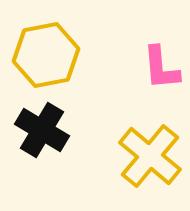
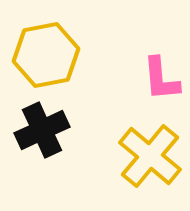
pink L-shape: moved 11 px down
black cross: rotated 34 degrees clockwise
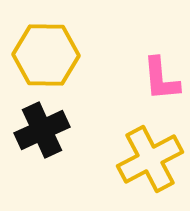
yellow hexagon: rotated 12 degrees clockwise
yellow cross: moved 3 px down; rotated 22 degrees clockwise
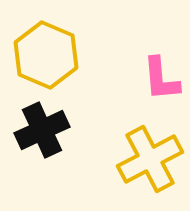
yellow hexagon: rotated 22 degrees clockwise
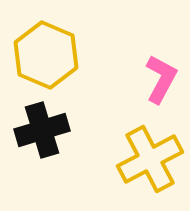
pink L-shape: rotated 147 degrees counterclockwise
black cross: rotated 8 degrees clockwise
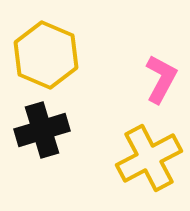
yellow cross: moved 1 px left, 1 px up
